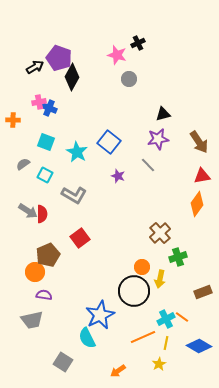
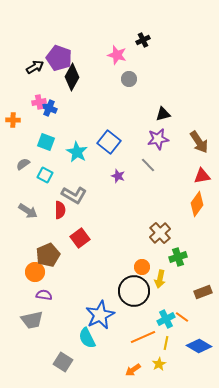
black cross at (138, 43): moved 5 px right, 3 px up
red semicircle at (42, 214): moved 18 px right, 4 px up
orange arrow at (118, 371): moved 15 px right, 1 px up
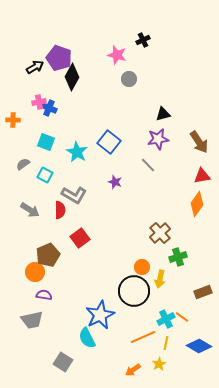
purple star at (118, 176): moved 3 px left, 6 px down
gray arrow at (28, 211): moved 2 px right, 1 px up
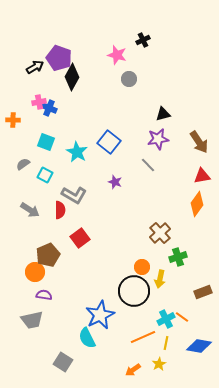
blue diamond at (199, 346): rotated 20 degrees counterclockwise
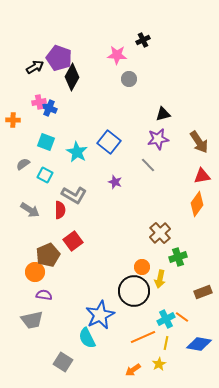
pink star at (117, 55): rotated 12 degrees counterclockwise
red square at (80, 238): moved 7 px left, 3 px down
blue diamond at (199, 346): moved 2 px up
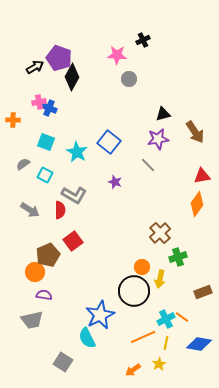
brown arrow at (199, 142): moved 4 px left, 10 px up
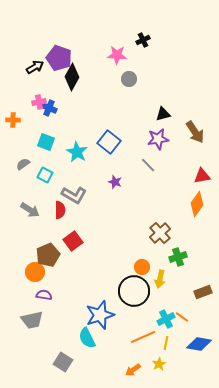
blue star at (100, 315): rotated 8 degrees clockwise
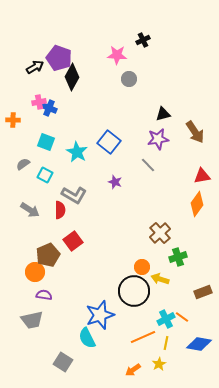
yellow arrow at (160, 279): rotated 96 degrees clockwise
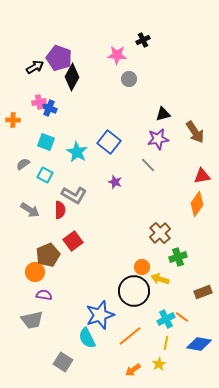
orange line at (143, 337): moved 13 px left, 1 px up; rotated 15 degrees counterclockwise
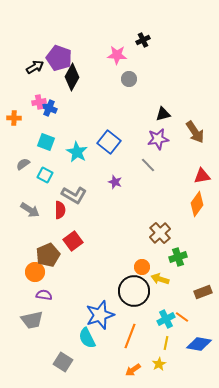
orange cross at (13, 120): moved 1 px right, 2 px up
orange line at (130, 336): rotated 30 degrees counterclockwise
